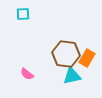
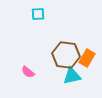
cyan square: moved 15 px right
brown hexagon: moved 1 px down
pink semicircle: moved 1 px right, 2 px up
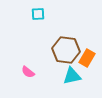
brown hexagon: moved 5 px up
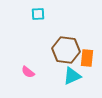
orange rectangle: rotated 24 degrees counterclockwise
cyan triangle: rotated 12 degrees counterclockwise
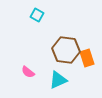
cyan square: moved 1 px left, 1 px down; rotated 32 degrees clockwise
orange rectangle: rotated 24 degrees counterclockwise
cyan triangle: moved 14 px left, 4 px down
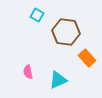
brown hexagon: moved 18 px up
orange rectangle: rotated 24 degrees counterclockwise
pink semicircle: rotated 40 degrees clockwise
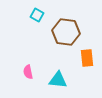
orange rectangle: rotated 36 degrees clockwise
cyan triangle: rotated 30 degrees clockwise
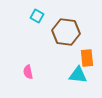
cyan square: moved 1 px down
cyan triangle: moved 20 px right, 5 px up
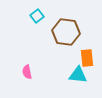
cyan square: rotated 24 degrees clockwise
pink semicircle: moved 1 px left
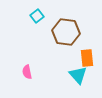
cyan triangle: rotated 42 degrees clockwise
